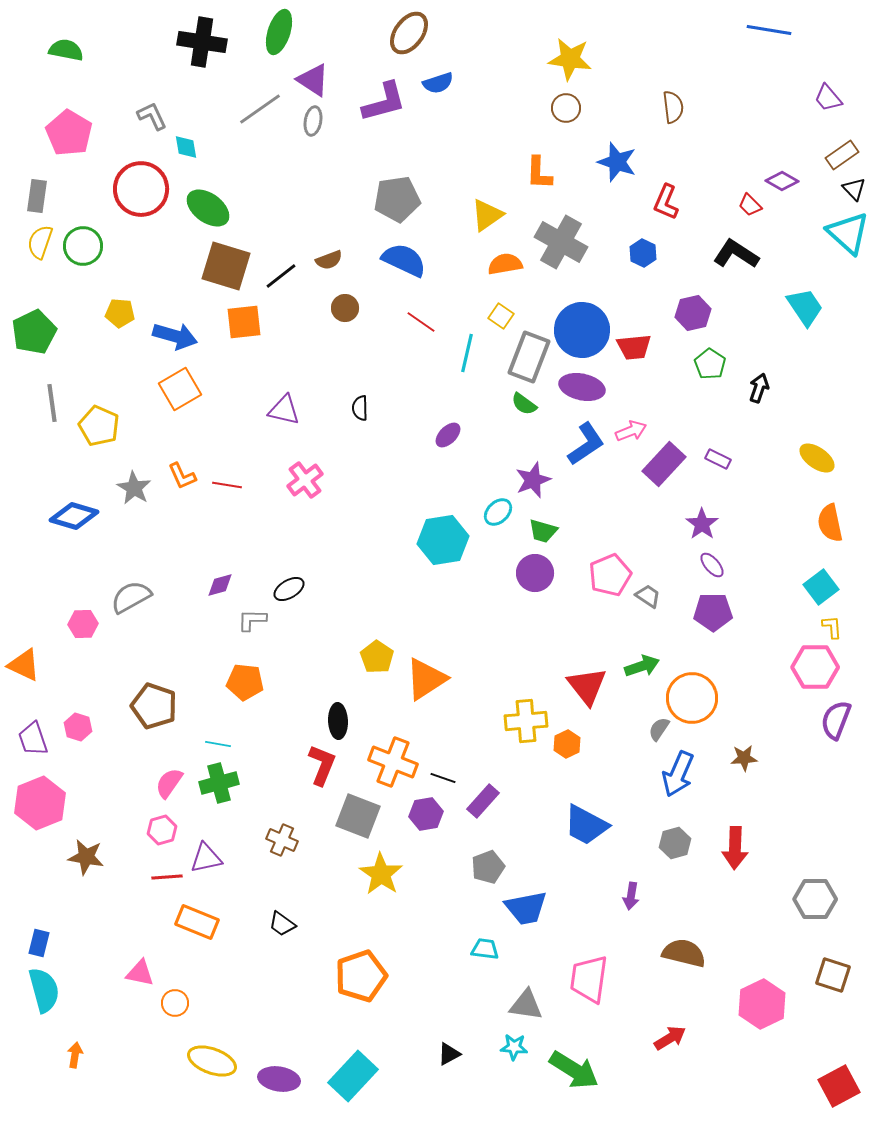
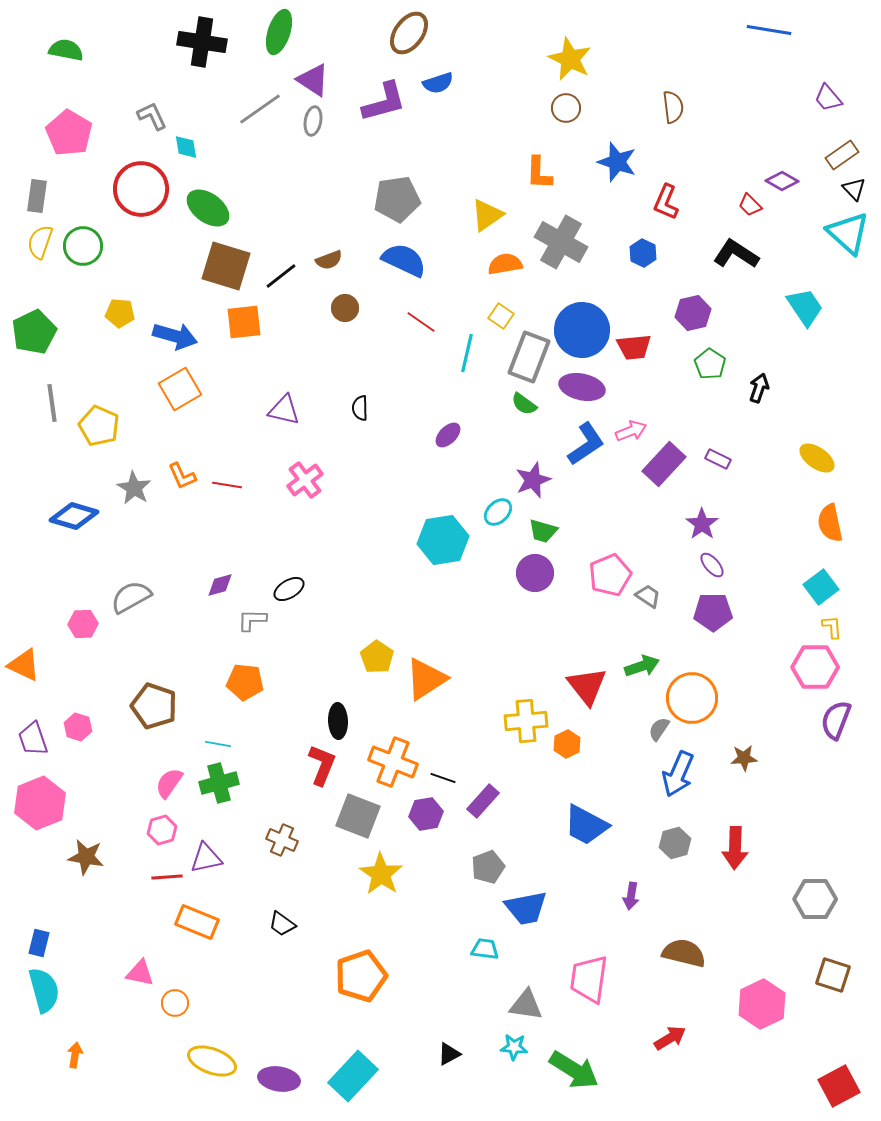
yellow star at (570, 59): rotated 18 degrees clockwise
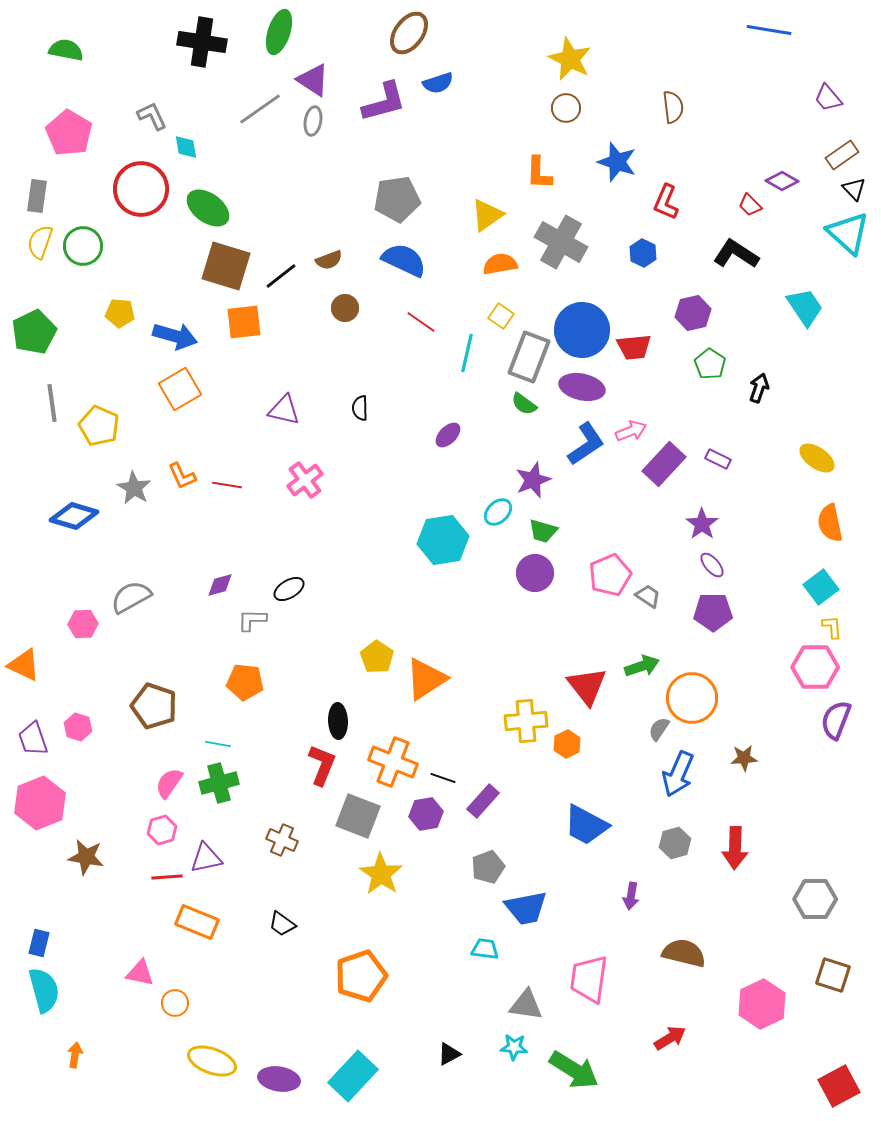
orange semicircle at (505, 264): moved 5 px left
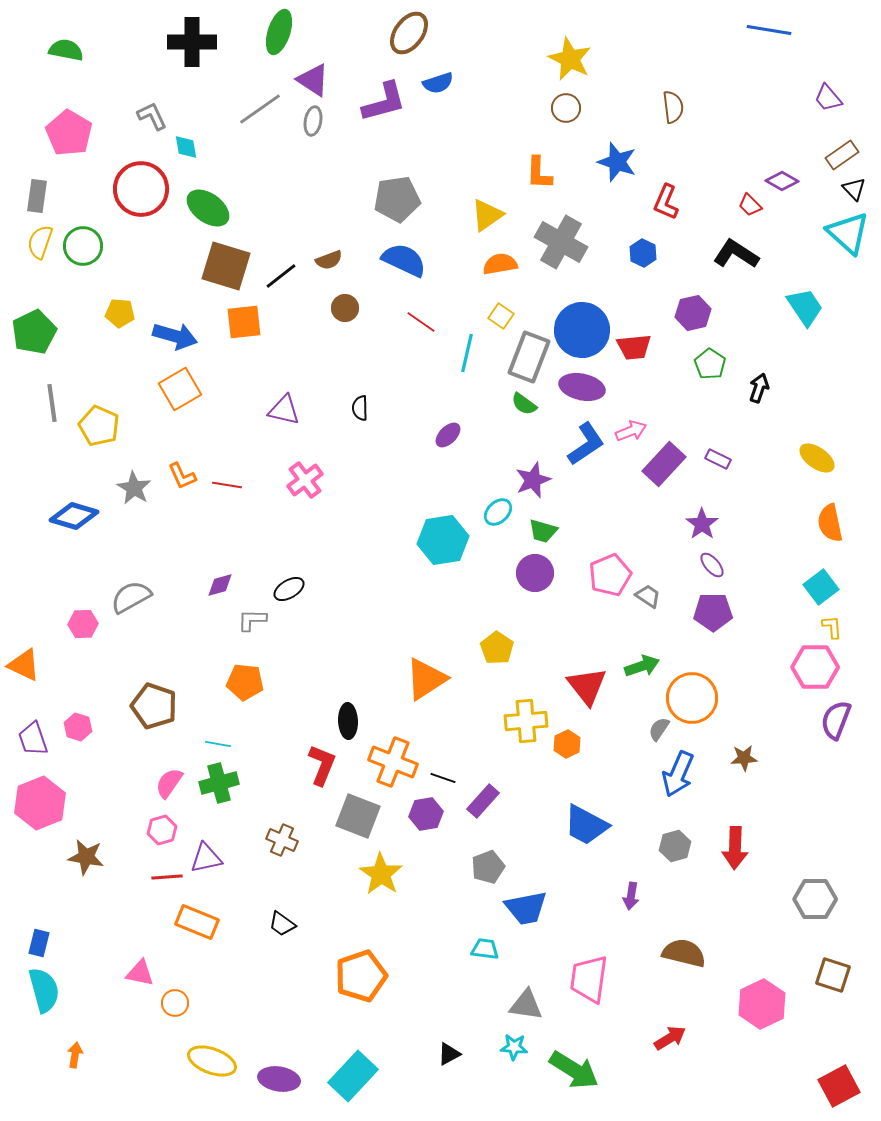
black cross at (202, 42): moved 10 px left; rotated 9 degrees counterclockwise
yellow pentagon at (377, 657): moved 120 px right, 9 px up
black ellipse at (338, 721): moved 10 px right
gray hexagon at (675, 843): moved 3 px down
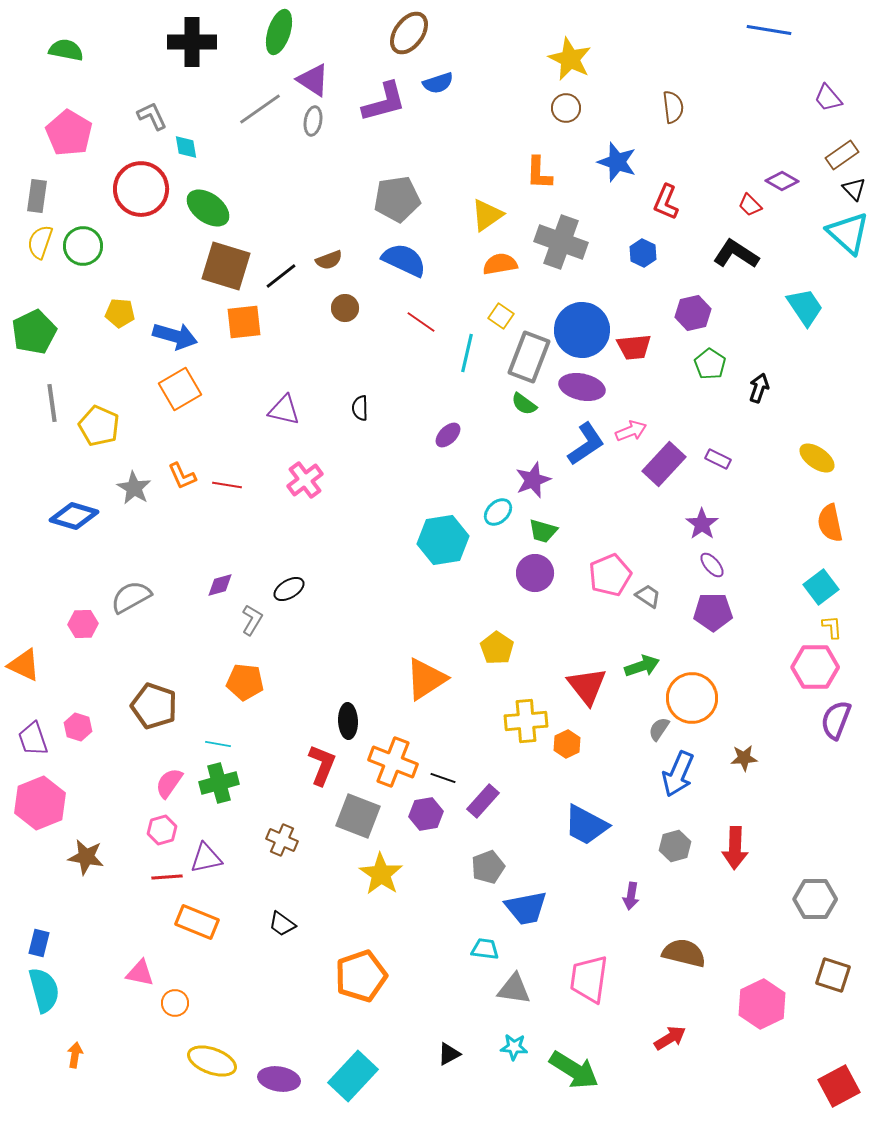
gray cross at (561, 242): rotated 9 degrees counterclockwise
gray L-shape at (252, 620): rotated 120 degrees clockwise
gray triangle at (526, 1005): moved 12 px left, 16 px up
